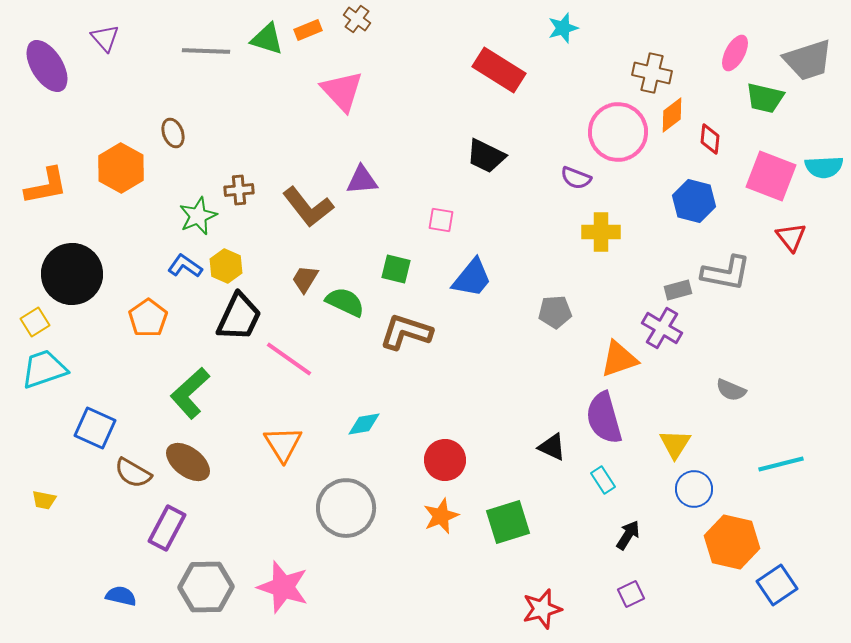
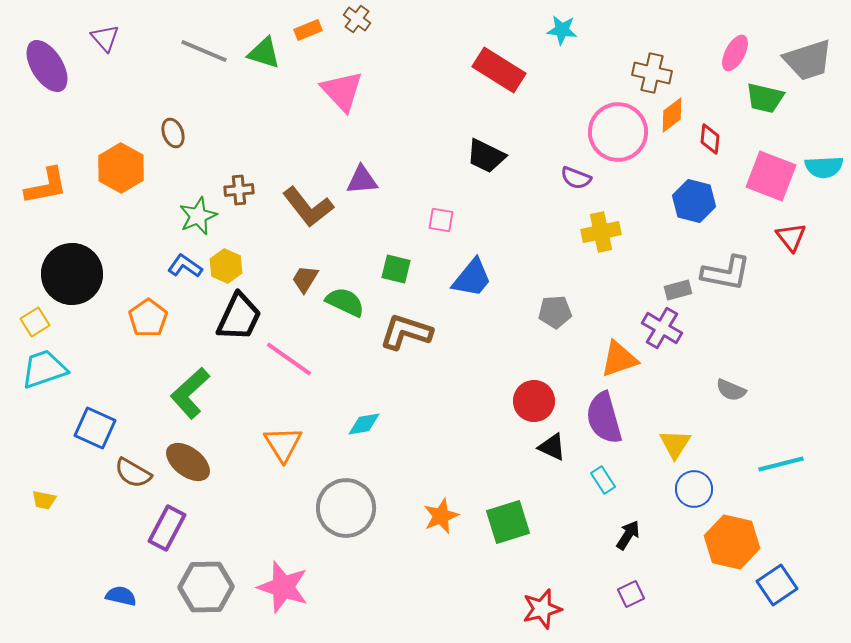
cyan star at (563, 28): moved 1 px left, 2 px down; rotated 24 degrees clockwise
green triangle at (267, 39): moved 3 px left, 14 px down
gray line at (206, 51): moved 2 px left; rotated 21 degrees clockwise
yellow cross at (601, 232): rotated 12 degrees counterclockwise
red circle at (445, 460): moved 89 px right, 59 px up
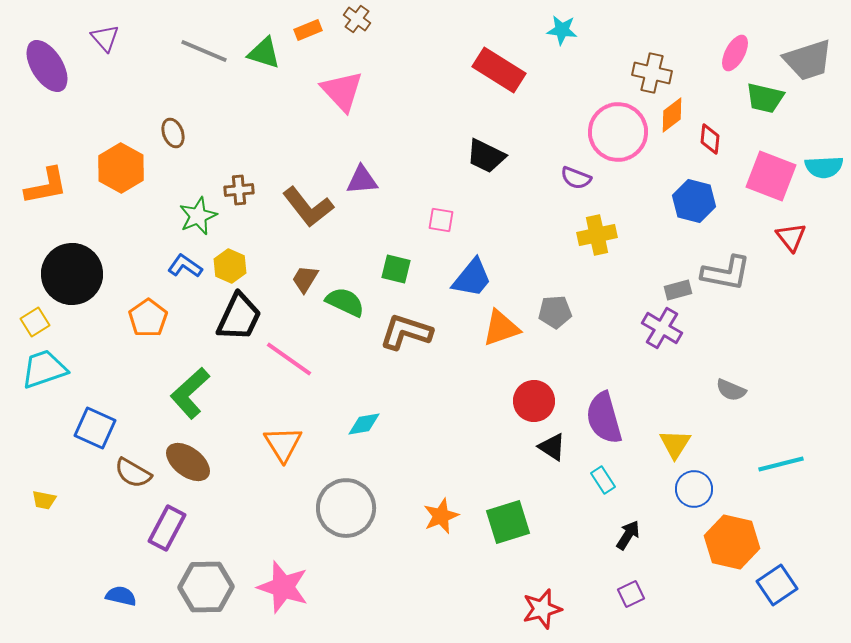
yellow cross at (601, 232): moved 4 px left, 3 px down
yellow hexagon at (226, 266): moved 4 px right
orange triangle at (619, 359): moved 118 px left, 31 px up
black triangle at (552, 447): rotated 8 degrees clockwise
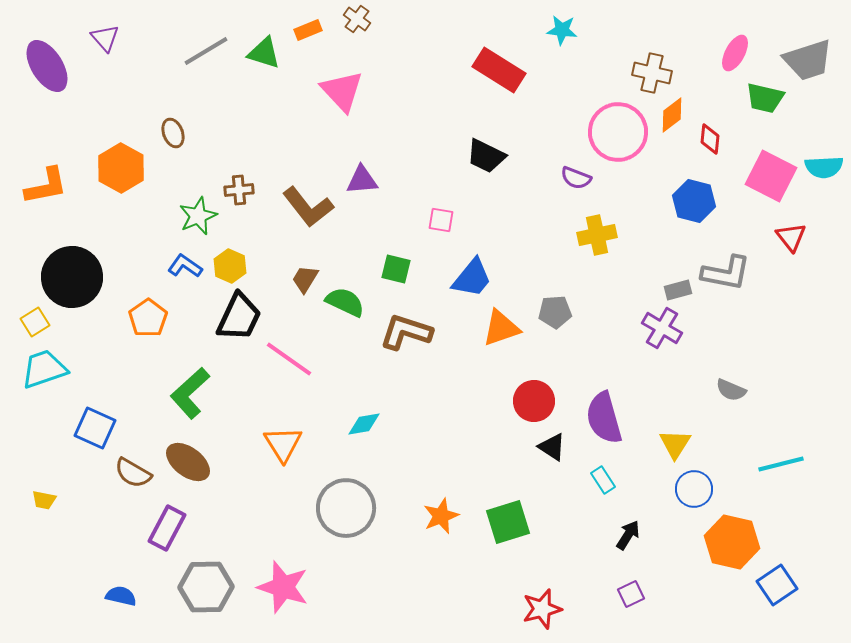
gray line at (204, 51): moved 2 px right; rotated 54 degrees counterclockwise
pink square at (771, 176): rotated 6 degrees clockwise
black circle at (72, 274): moved 3 px down
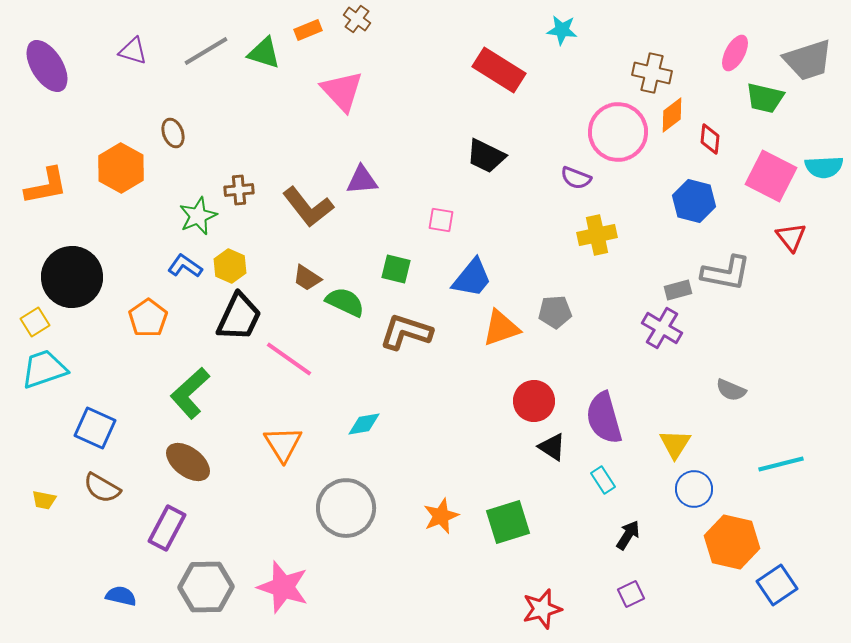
purple triangle at (105, 38): moved 28 px right, 13 px down; rotated 32 degrees counterclockwise
brown trapezoid at (305, 279): moved 2 px right, 1 px up; rotated 88 degrees counterclockwise
brown semicircle at (133, 473): moved 31 px left, 15 px down
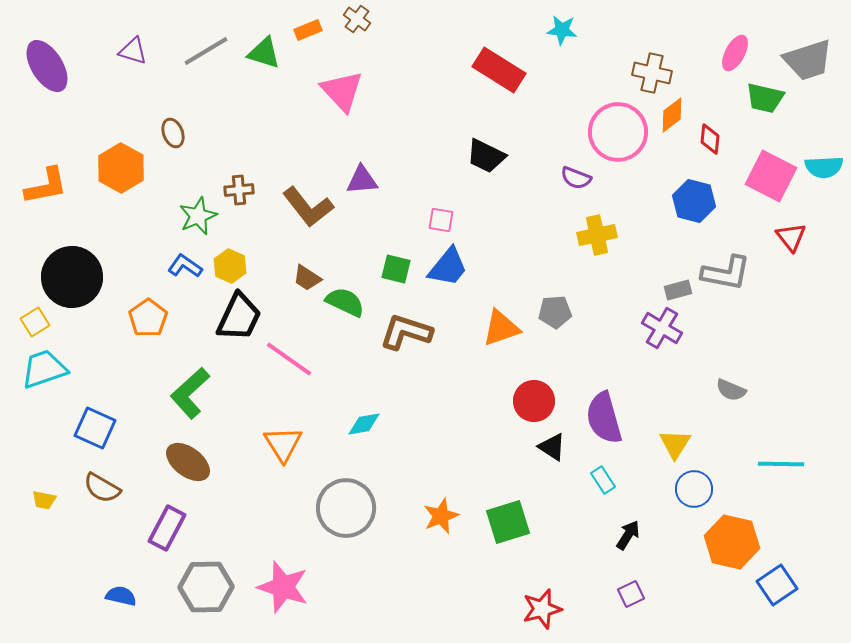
blue trapezoid at (472, 278): moved 24 px left, 11 px up
cyan line at (781, 464): rotated 15 degrees clockwise
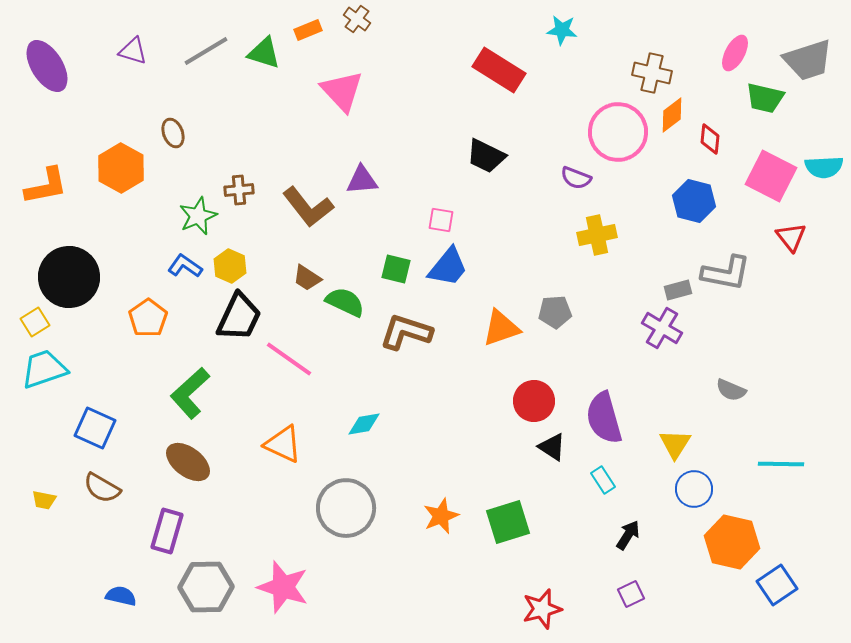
black circle at (72, 277): moved 3 px left
orange triangle at (283, 444): rotated 33 degrees counterclockwise
purple rectangle at (167, 528): moved 3 px down; rotated 12 degrees counterclockwise
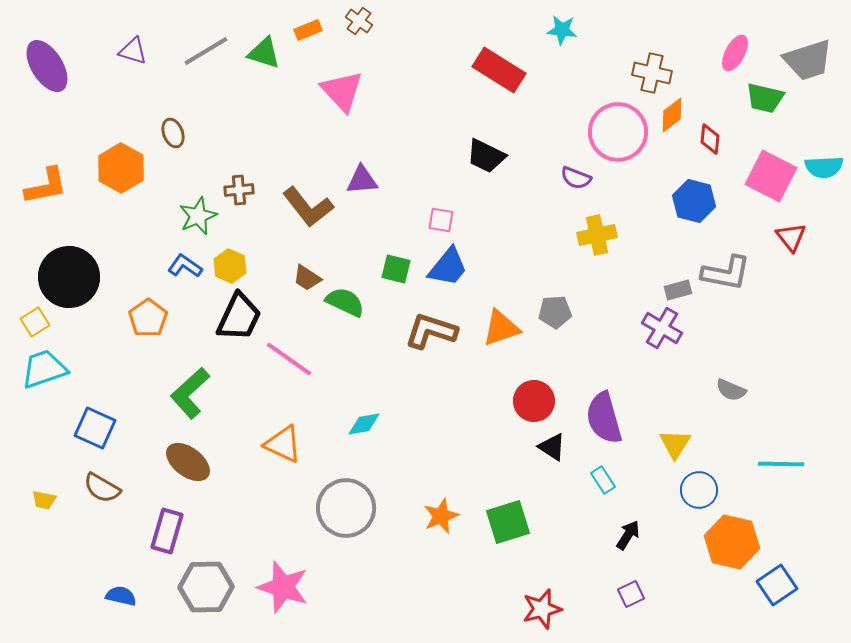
brown cross at (357, 19): moved 2 px right, 2 px down
brown L-shape at (406, 332): moved 25 px right, 1 px up
blue circle at (694, 489): moved 5 px right, 1 px down
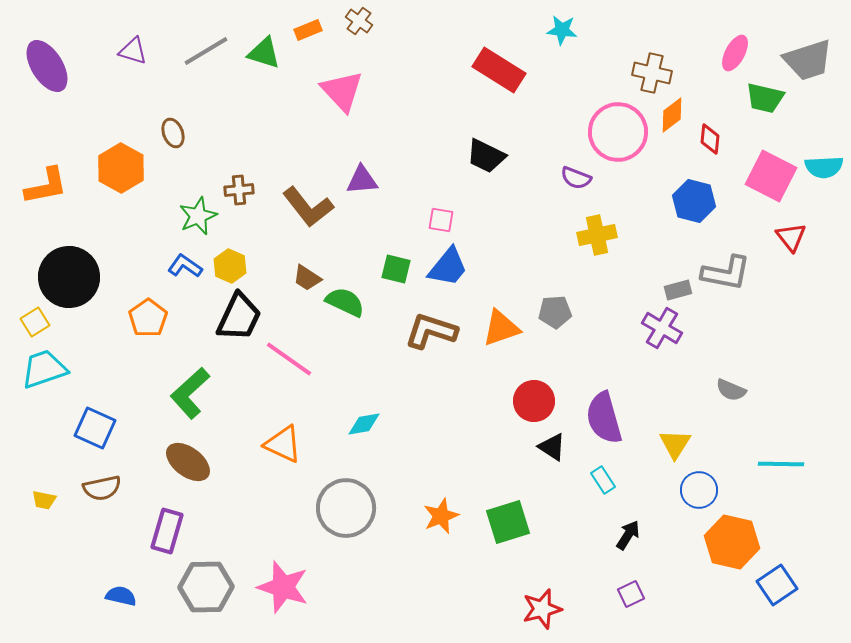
brown semicircle at (102, 488): rotated 42 degrees counterclockwise
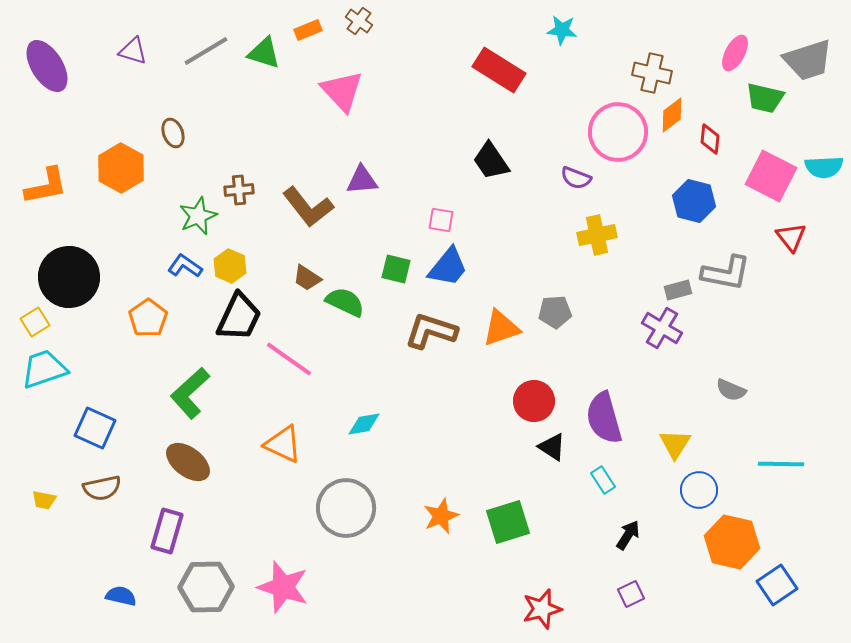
black trapezoid at (486, 156): moved 5 px right, 5 px down; rotated 30 degrees clockwise
